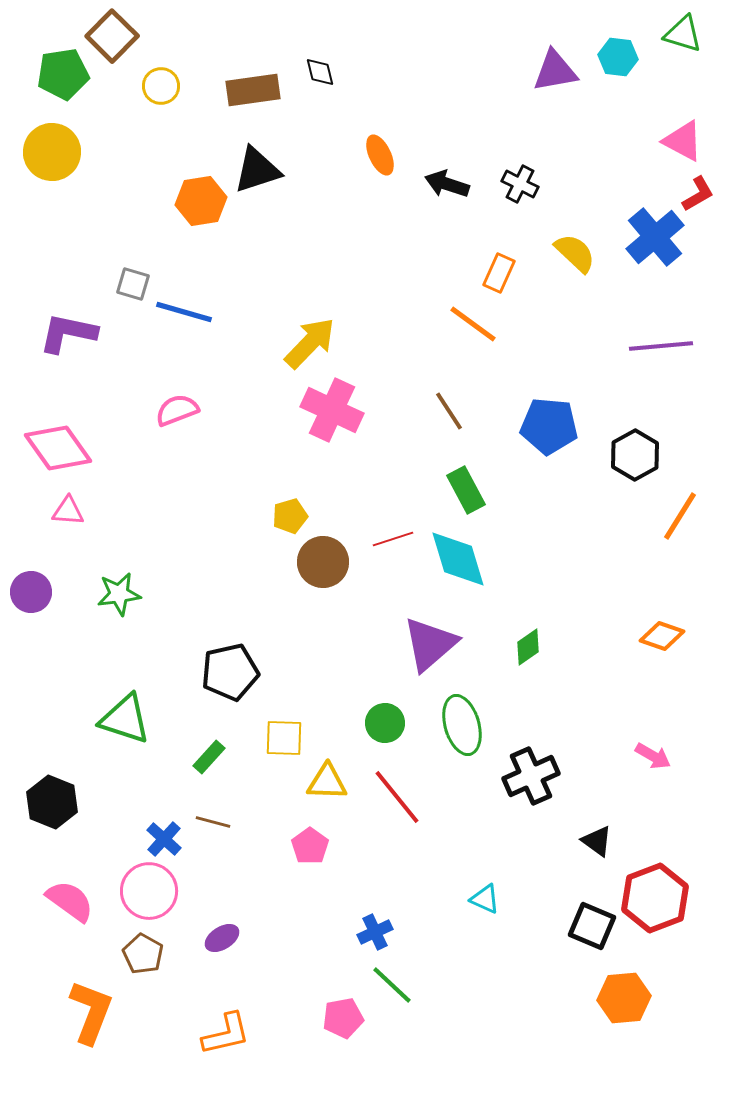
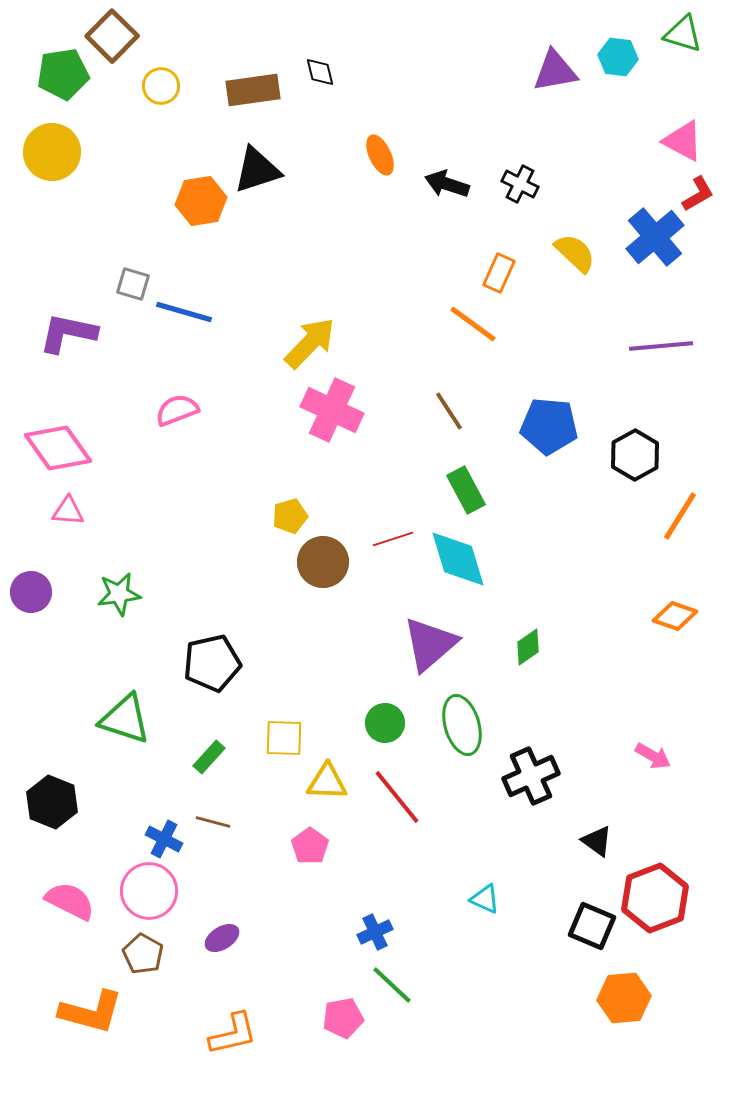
orange diamond at (662, 636): moved 13 px right, 20 px up
black pentagon at (230, 672): moved 18 px left, 9 px up
blue cross at (164, 839): rotated 15 degrees counterclockwise
pink semicircle at (70, 901): rotated 9 degrees counterclockwise
orange L-shape at (91, 1012): rotated 84 degrees clockwise
orange L-shape at (226, 1034): moved 7 px right
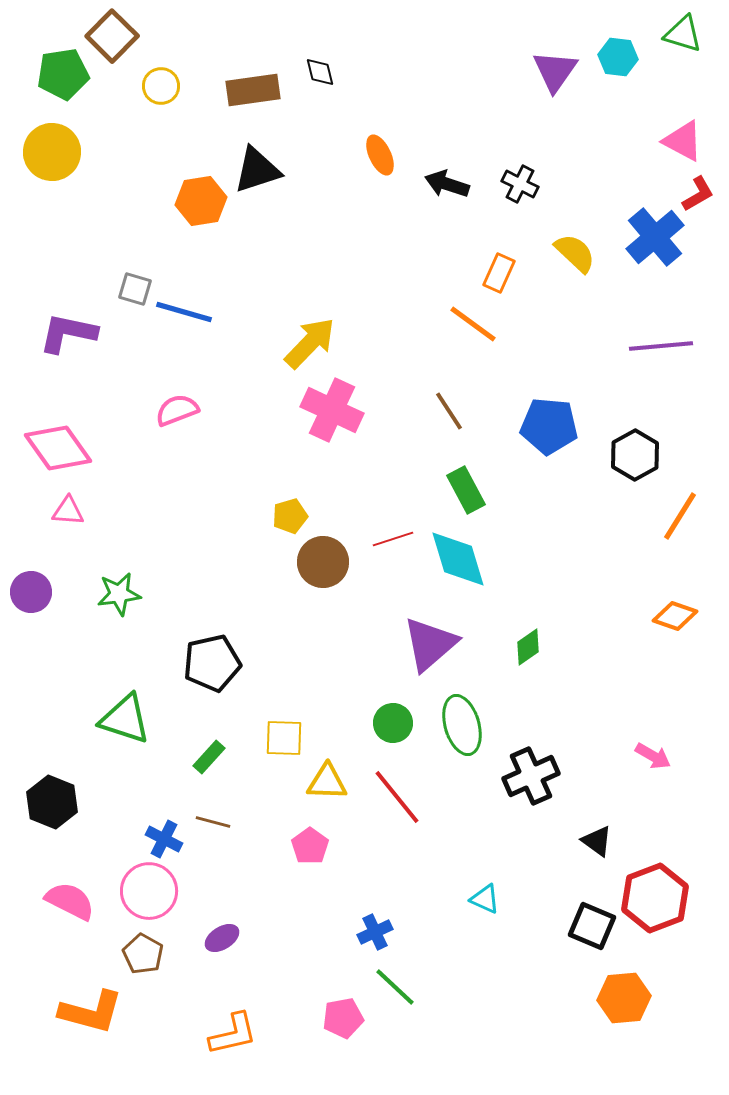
purple triangle at (555, 71): rotated 45 degrees counterclockwise
gray square at (133, 284): moved 2 px right, 5 px down
green circle at (385, 723): moved 8 px right
green line at (392, 985): moved 3 px right, 2 px down
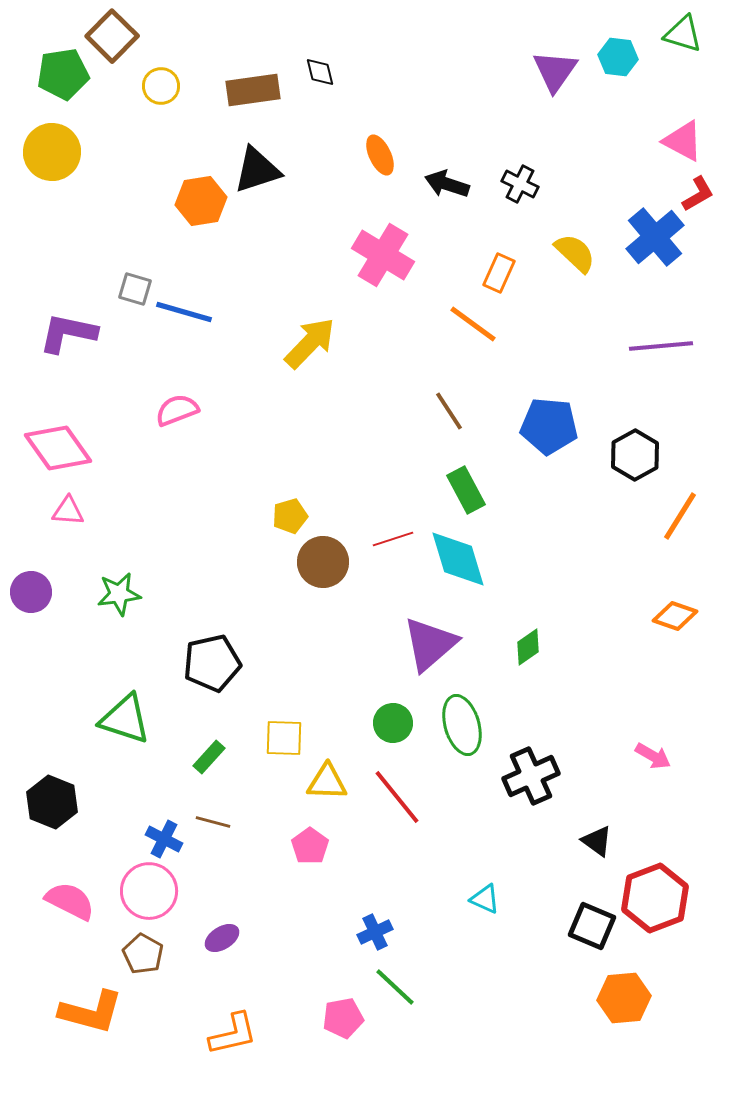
pink cross at (332, 410): moved 51 px right, 155 px up; rotated 6 degrees clockwise
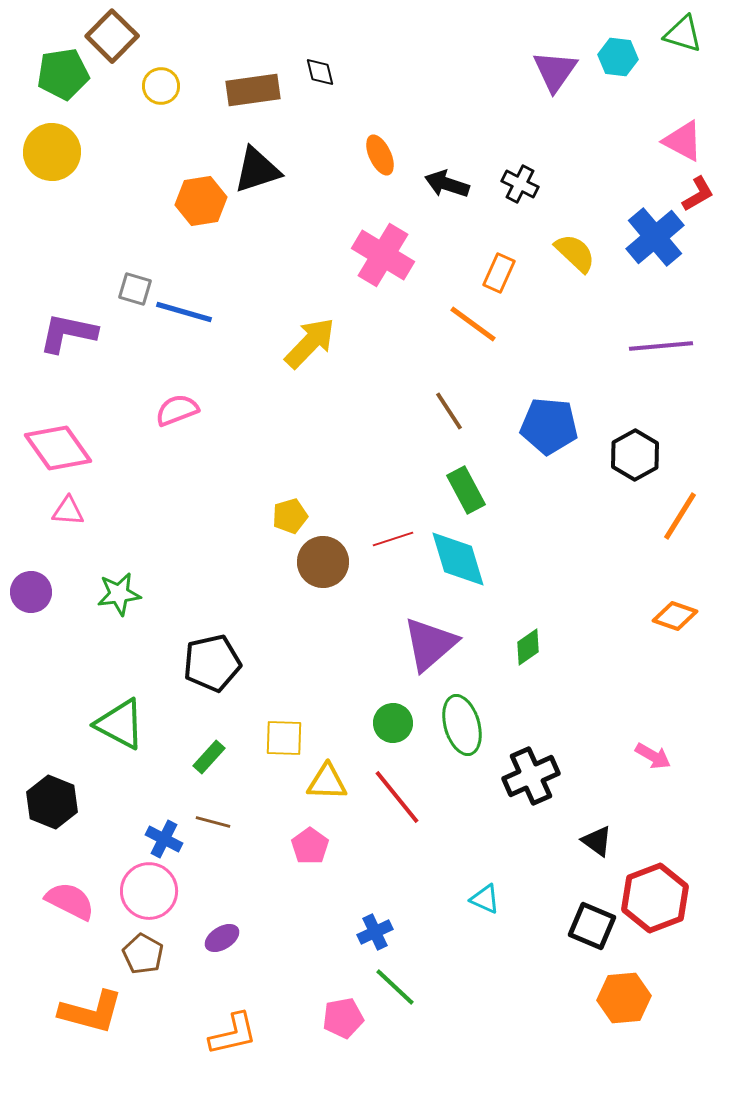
green triangle at (125, 719): moved 5 px left, 5 px down; rotated 10 degrees clockwise
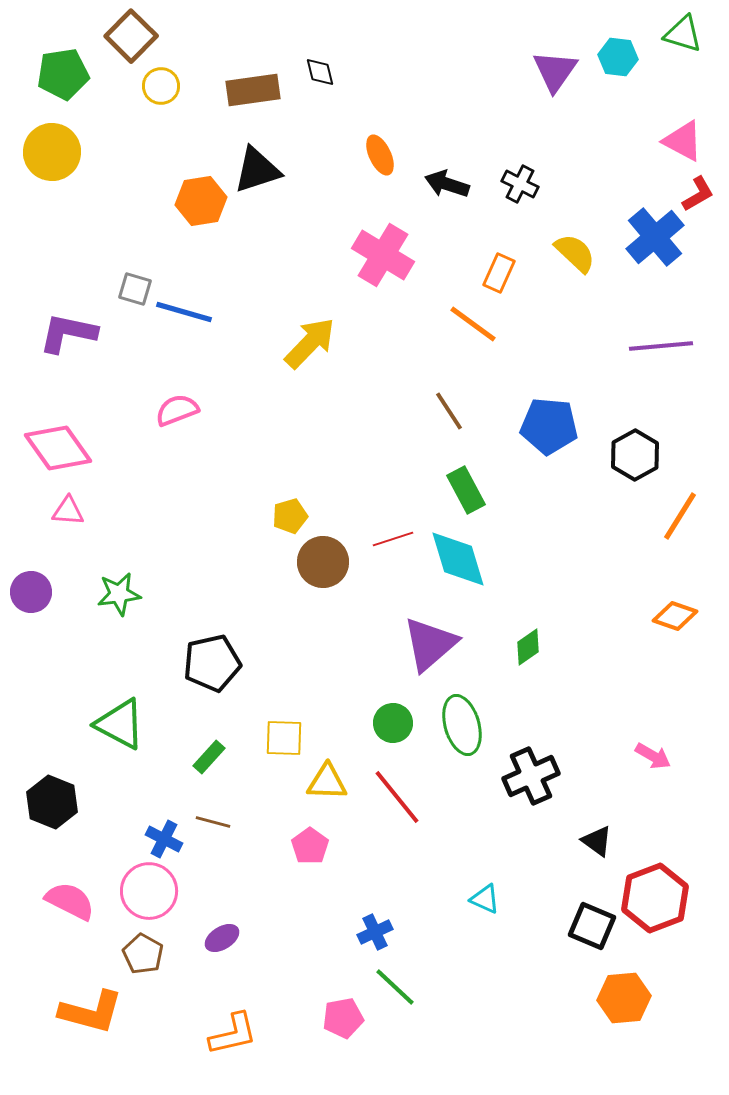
brown square at (112, 36): moved 19 px right
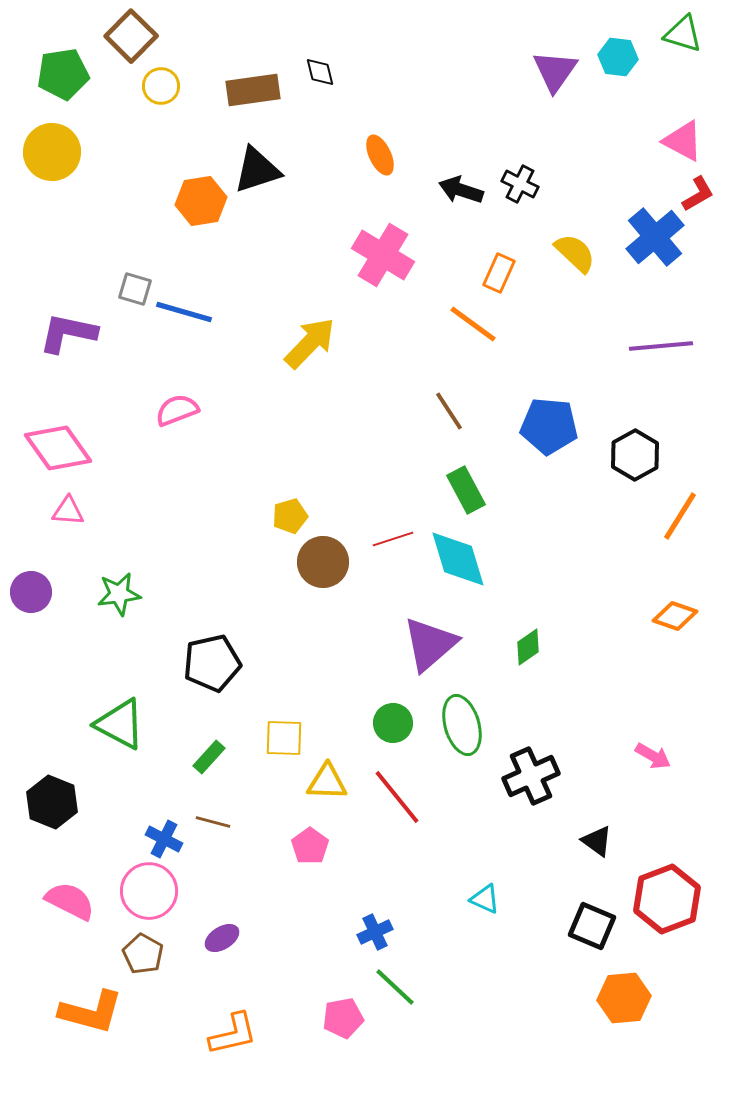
black arrow at (447, 184): moved 14 px right, 6 px down
red hexagon at (655, 898): moved 12 px right, 1 px down
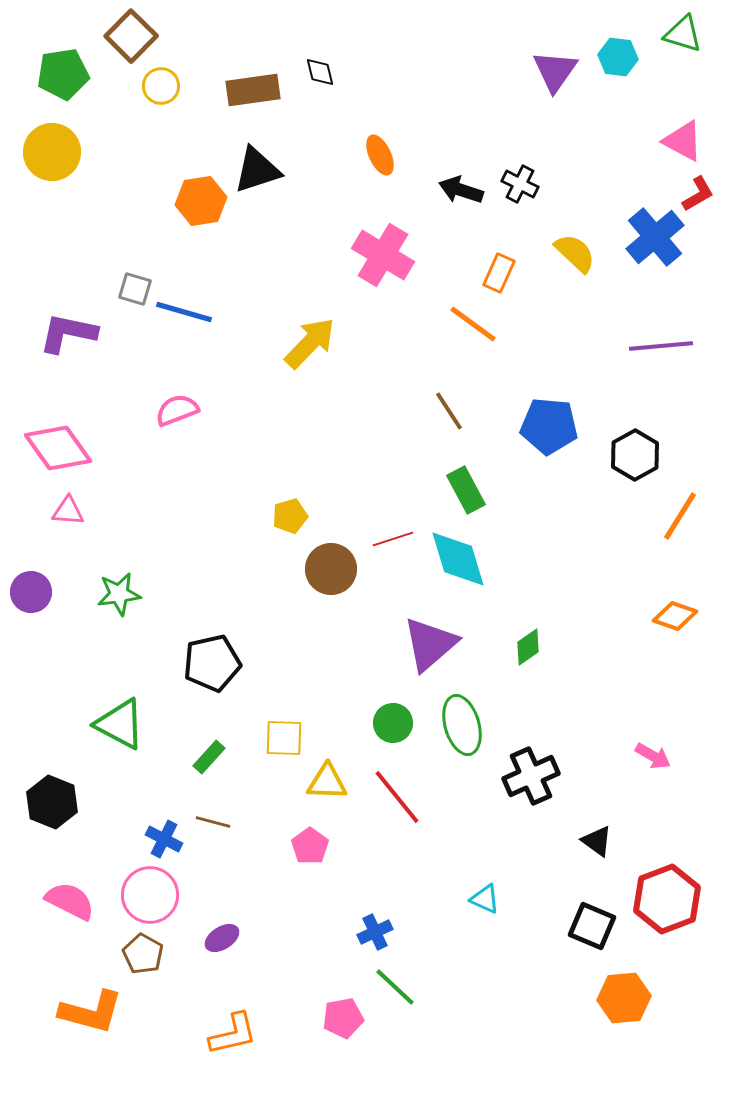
brown circle at (323, 562): moved 8 px right, 7 px down
pink circle at (149, 891): moved 1 px right, 4 px down
